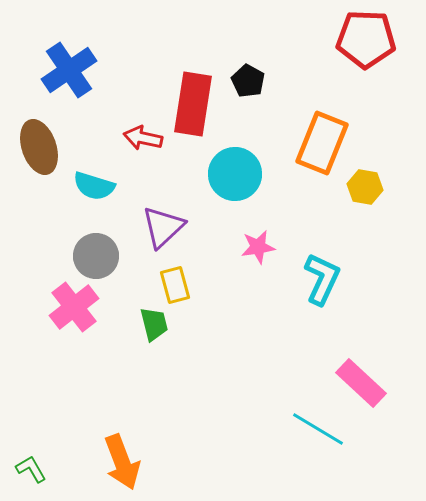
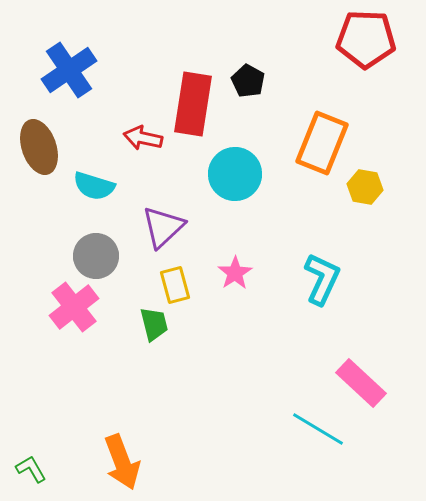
pink star: moved 23 px left, 26 px down; rotated 24 degrees counterclockwise
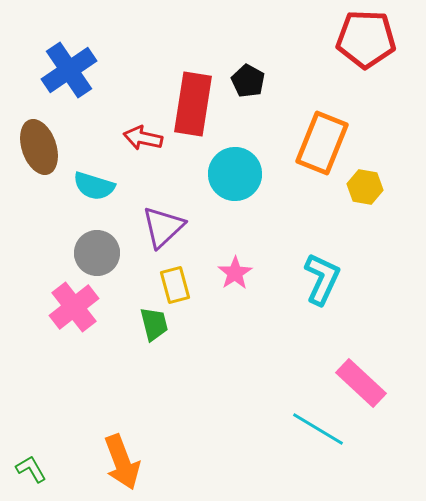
gray circle: moved 1 px right, 3 px up
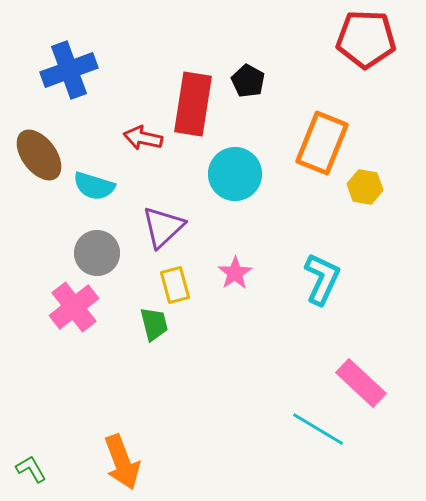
blue cross: rotated 14 degrees clockwise
brown ellipse: moved 8 px down; rotated 18 degrees counterclockwise
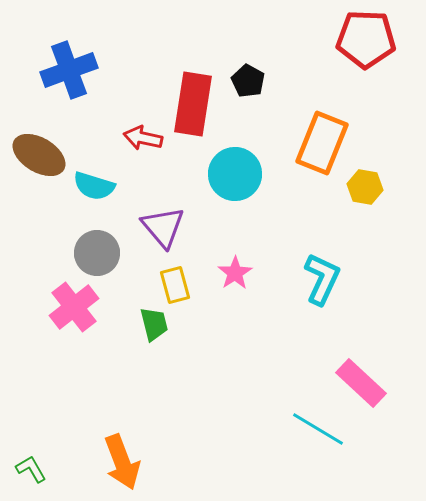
brown ellipse: rotated 22 degrees counterclockwise
purple triangle: rotated 27 degrees counterclockwise
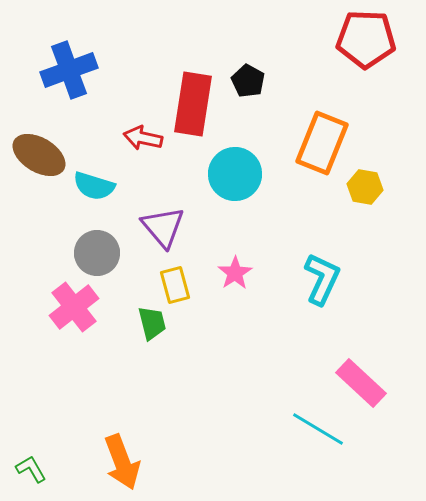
green trapezoid: moved 2 px left, 1 px up
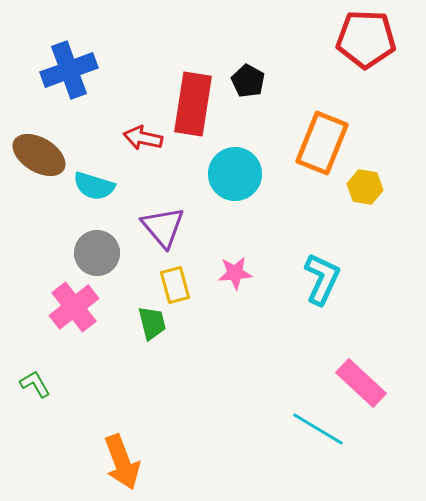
pink star: rotated 28 degrees clockwise
green L-shape: moved 4 px right, 85 px up
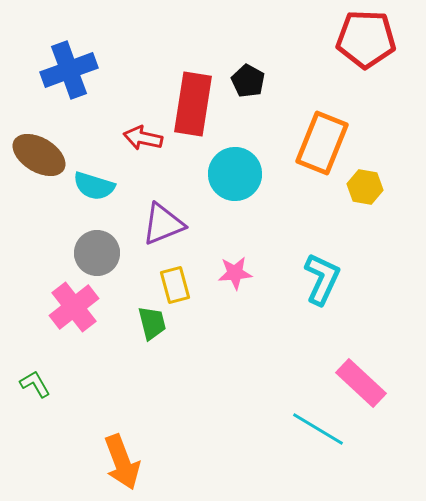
purple triangle: moved 3 px up; rotated 48 degrees clockwise
